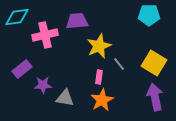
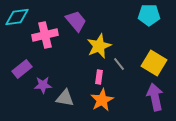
purple trapezoid: moved 1 px left; rotated 55 degrees clockwise
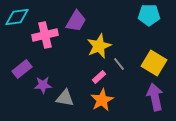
purple trapezoid: rotated 70 degrees clockwise
pink rectangle: rotated 40 degrees clockwise
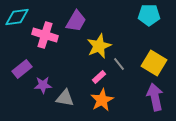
pink cross: rotated 30 degrees clockwise
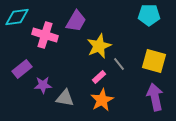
yellow square: moved 2 px up; rotated 15 degrees counterclockwise
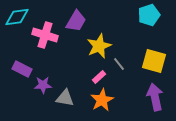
cyan pentagon: rotated 20 degrees counterclockwise
purple rectangle: rotated 66 degrees clockwise
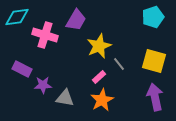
cyan pentagon: moved 4 px right, 2 px down
purple trapezoid: moved 1 px up
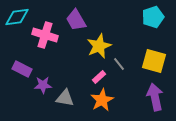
purple trapezoid: rotated 120 degrees clockwise
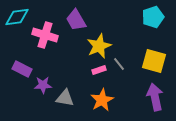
pink rectangle: moved 7 px up; rotated 24 degrees clockwise
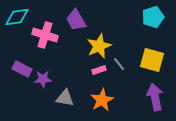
yellow square: moved 2 px left, 1 px up
purple star: moved 6 px up
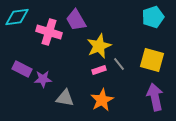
pink cross: moved 4 px right, 3 px up
